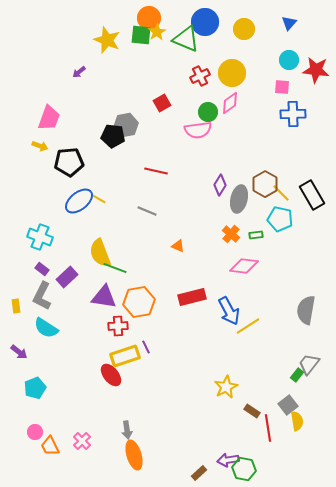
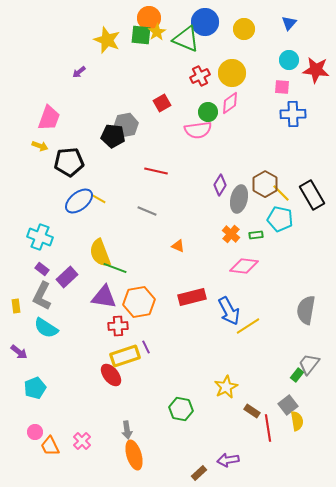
green hexagon at (244, 469): moved 63 px left, 60 px up
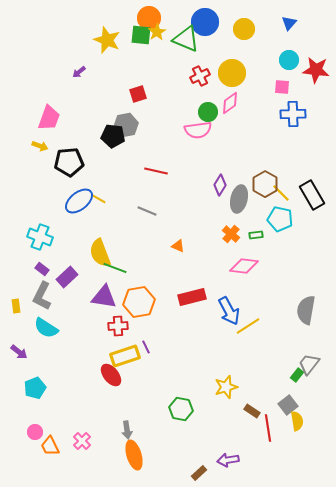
red square at (162, 103): moved 24 px left, 9 px up; rotated 12 degrees clockwise
yellow star at (226, 387): rotated 10 degrees clockwise
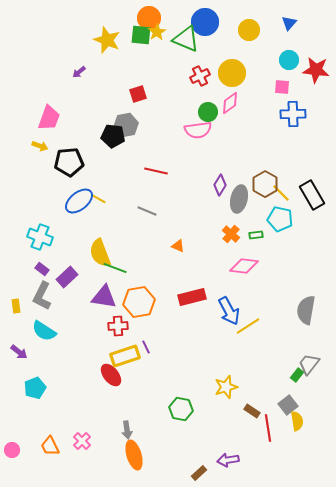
yellow circle at (244, 29): moved 5 px right, 1 px down
cyan semicircle at (46, 328): moved 2 px left, 3 px down
pink circle at (35, 432): moved 23 px left, 18 px down
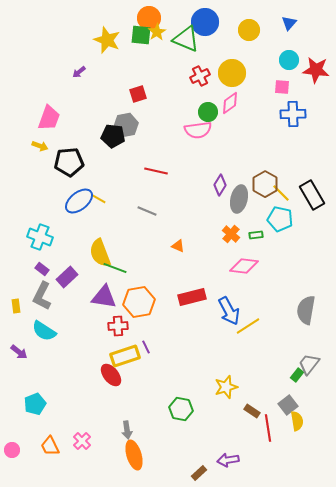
cyan pentagon at (35, 388): moved 16 px down
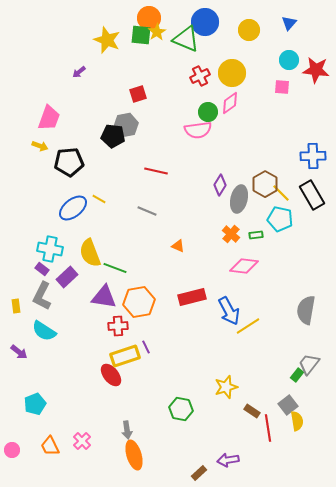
blue cross at (293, 114): moved 20 px right, 42 px down
blue ellipse at (79, 201): moved 6 px left, 7 px down
cyan cross at (40, 237): moved 10 px right, 12 px down; rotated 10 degrees counterclockwise
yellow semicircle at (100, 253): moved 10 px left
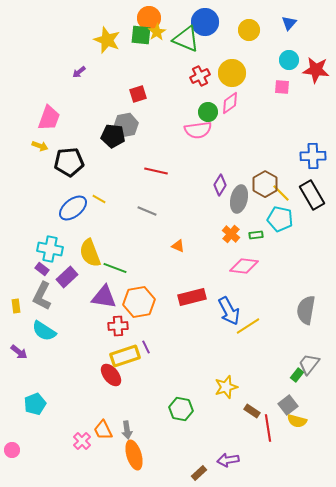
yellow semicircle at (297, 421): rotated 114 degrees clockwise
orange trapezoid at (50, 446): moved 53 px right, 16 px up
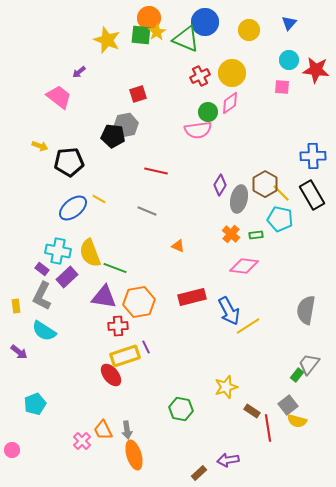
pink trapezoid at (49, 118): moved 10 px right, 21 px up; rotated 72 degrees counterclockwise
cyan cross at (50, 249): moved 8 px right, 2 px down
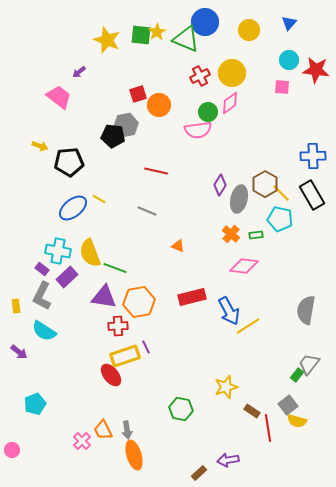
orange circle at (149, 18): moved 10 px right, 87 px down
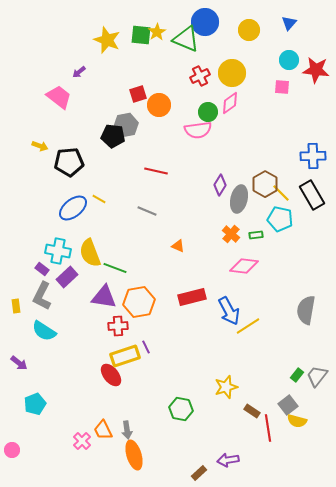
purple arrow at (19, 352): moved 11 px down
gray trapezoid at (309, 364): moved 8 px right, 12 px down
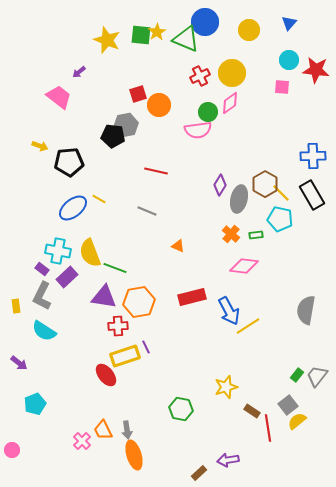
red ellipse at (111, 375): moved 5 px left
yellow semicircle at (297, 421): rotated 126 degrees clockwise
